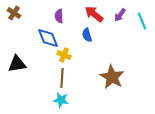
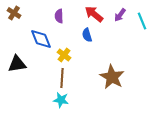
blue diamond: moved 7 px left, 1 px down
yellow cross: rotated 16 degrees clockwise
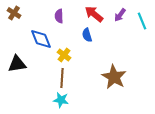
brown star: moved 2 px right
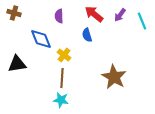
brown cross: rotated 16 degrees counterclockwise
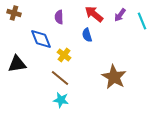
purple semicircle: moved 1 px down
brown line: moved 2 px left; rotated 54 degrees counterclockwise
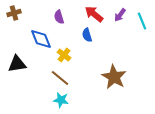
brown cross: rotated 32 degrees counterclockwise
purple semicircle: rotated 16 degrees counterclockwise
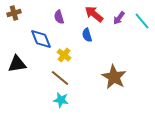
purple arrow: moved 1 px left, 3 px down
cyan line: rotated 18 degrees counterclockwise
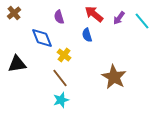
brown cross: rotated 24 degrees counterclockwise
blue diamond: moved 1 px right, 1 px up
brown line: rotated 12 degrees clockwise
cyan star: rotated 28 degrees counterclockwise
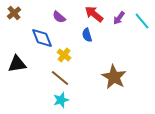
purple semicircle: rotated 32 degrees counterclockwise
brown line: rotated 12 degrees counterclockwise
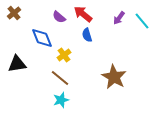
red arrow: moved 11 px left
yellow cross: rotated 16 degrees clockwise
